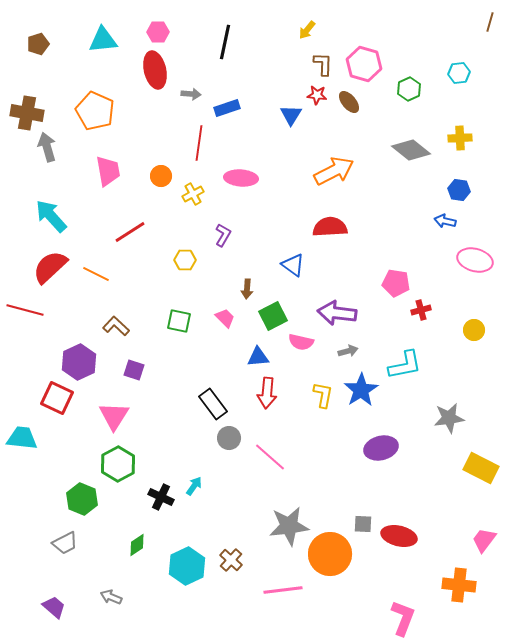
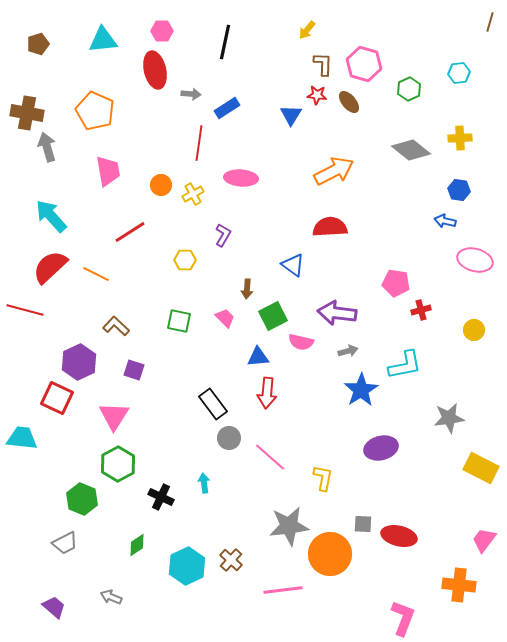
pink hexagon at (158, 32): moved 4 px right, 1 px up
blue rectangle at (227, 108): rotated 15 degrees counterclockwise
orange circle at (161, 176): moved 9 px down
yellow L-shape at (323, 395): moved 83 px down
cyan arrow at (194, 486): moved 10 px right, 3 px up; rotated 42 degrees counterclockwise
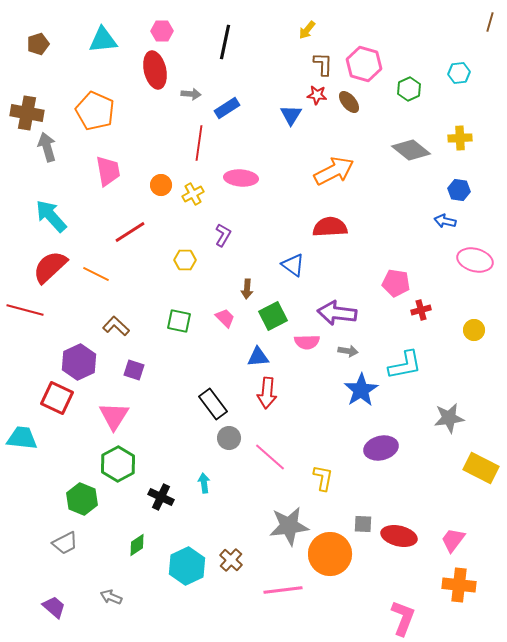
pink semicircle at (301, 342): moved 6 px right; rotated 15 degrees counterclockwise
gray arrow at (348, 351): rotated 24 degrees clockwise
pink trapezoid at (484, 540): moved 31 px left
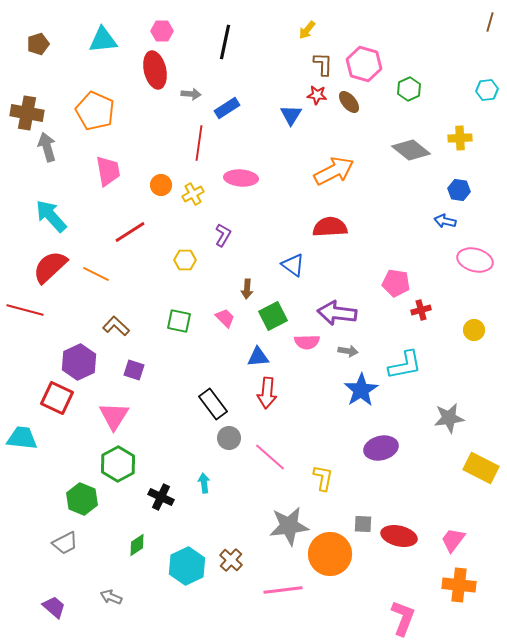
cyan hexagon at (459, 73): moved 28 px right, 17 px down
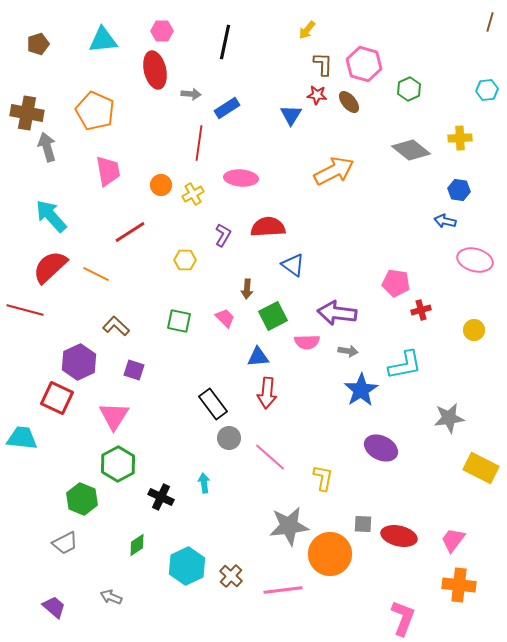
red semicircle at (330, 227): moved 62 px left
purple ellipse at (381, 448): rotated 40 degrees clockwise
brown cross at (231, 560): moved 16 px down
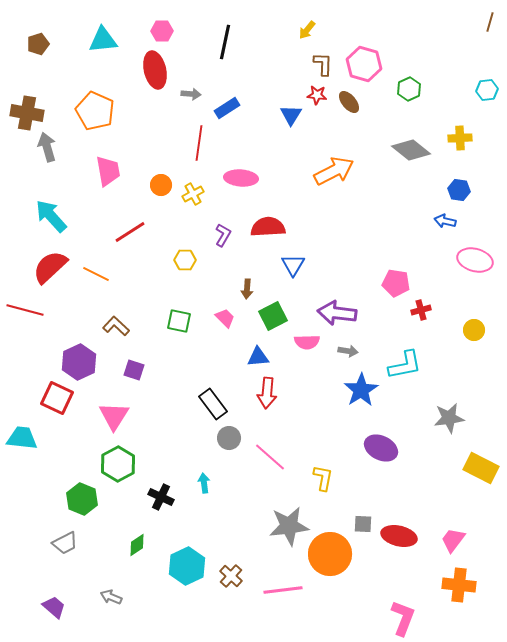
blue triangle at (293, 265): rotated 25 degrees clockwise
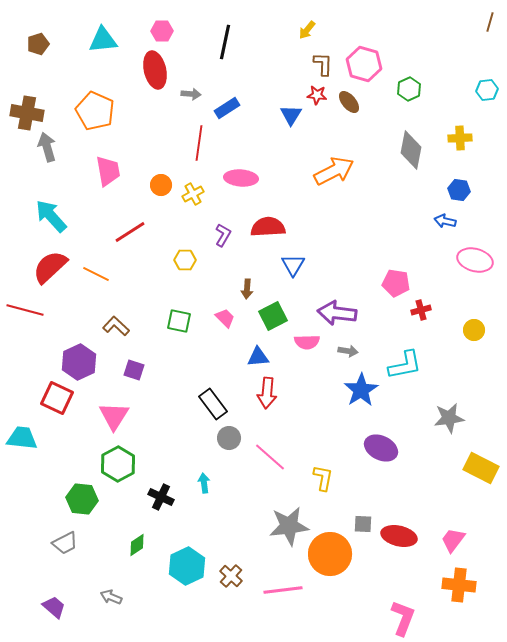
gray diamond at (411, 150): rotated 63 degrees clockwise
green hexagon at (82, 499): rotated 16 degrees counterclockwise
